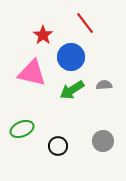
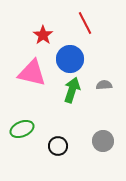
red line: rotated 10 degrees clockwise
blue circle: moved 1 px left, 2 px down
green arrow: rotated 140 degrees clockwise
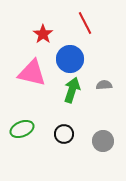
red star: moved 1 px up
black circle: moved 6 px right, 12 px up
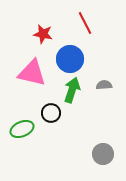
red star: rotated 24 degrees counterclockwise
black circle: moved 13 px left, 21 px up
gray circle: moved 13 px down
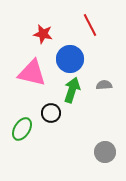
red line: moved 5 px right, 2 px down
green ellipse: rotated 35 degrees counterclockwise
gray circle: moved 2 px right, 2 px up
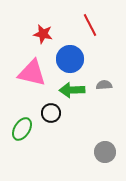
green arrow: rotated 110 degrees counterclockwise
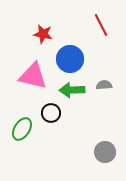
red line: moved 11 px right
pink triangle: moved 1 px right, 3 px down
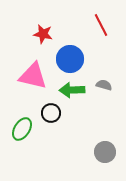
gray semicircle: rotated 21 degrees clockwise
